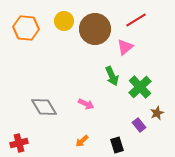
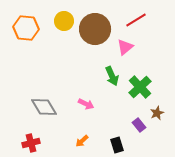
red cross: moved 12 px right
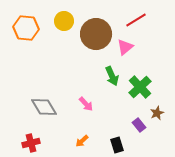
brown circle: moved 1 px right, 5 px down
pink arrow: rotated 21 degrees clockwise
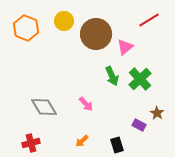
red line: moved 13 px right
orange hexagon: rotated 15 degrees clockwise
green cross: moved 8 px up
brown star: rotated 16 degrees counterclockwise
purple rectangle: rotated 24 degrees counterclockwise
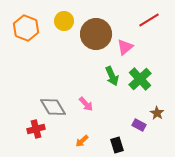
gray diamond: moved 9 px right
red cross: moved 5 px right, 14 px up
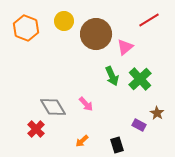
red cross: rotated 30 degrees counterclockwise
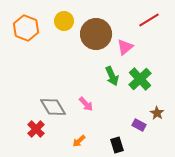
orange arrow: moved 3 px left
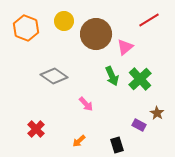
gray diamond: moved 1 px right, 31 px up; rotated 24 degrees counterclockwise
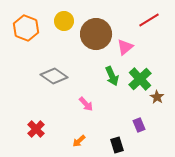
brown star: moved 16 px up
purple rectangle: rotated 40 degrees clockwise
